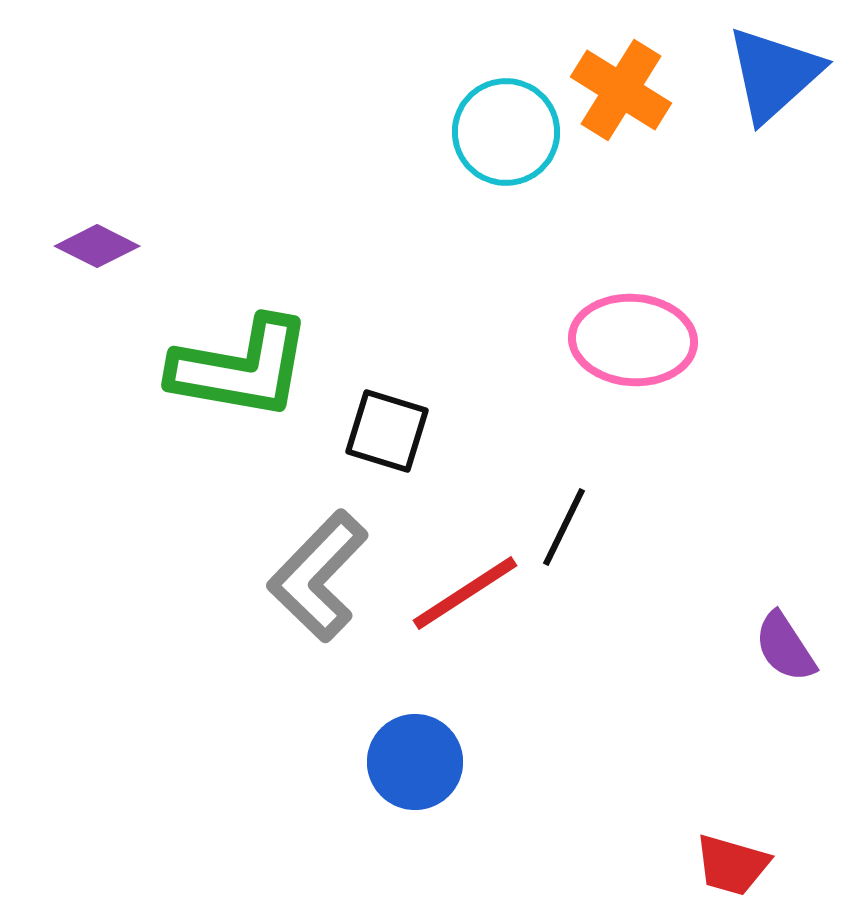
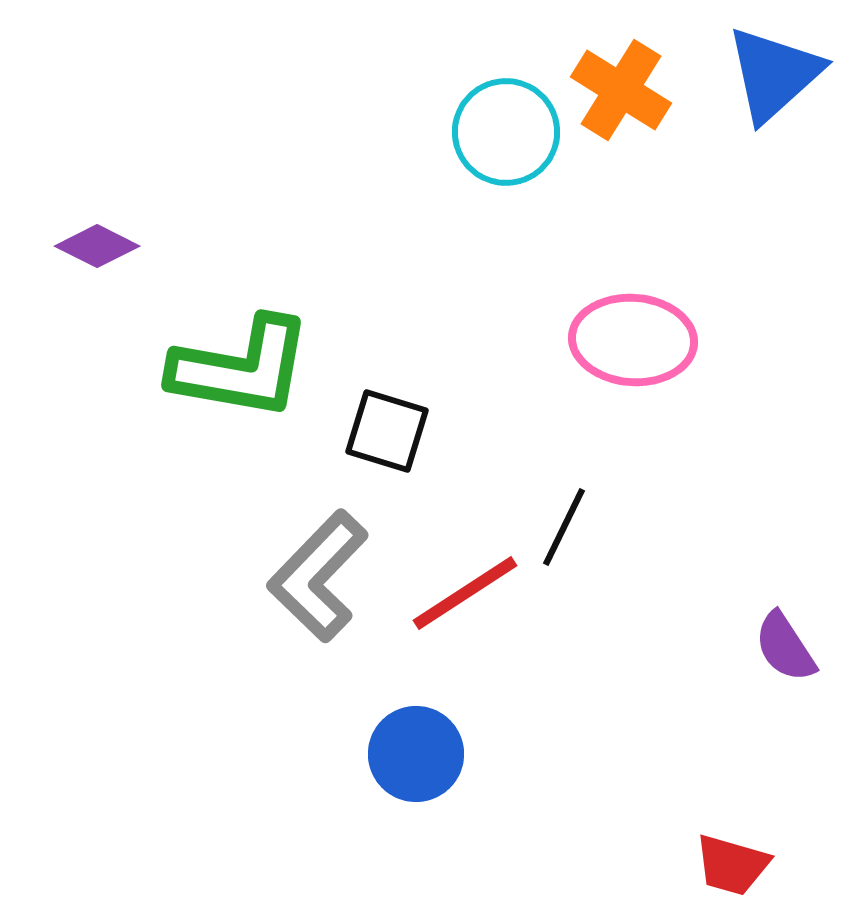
blue circle: moved 1 px right, 8 px up
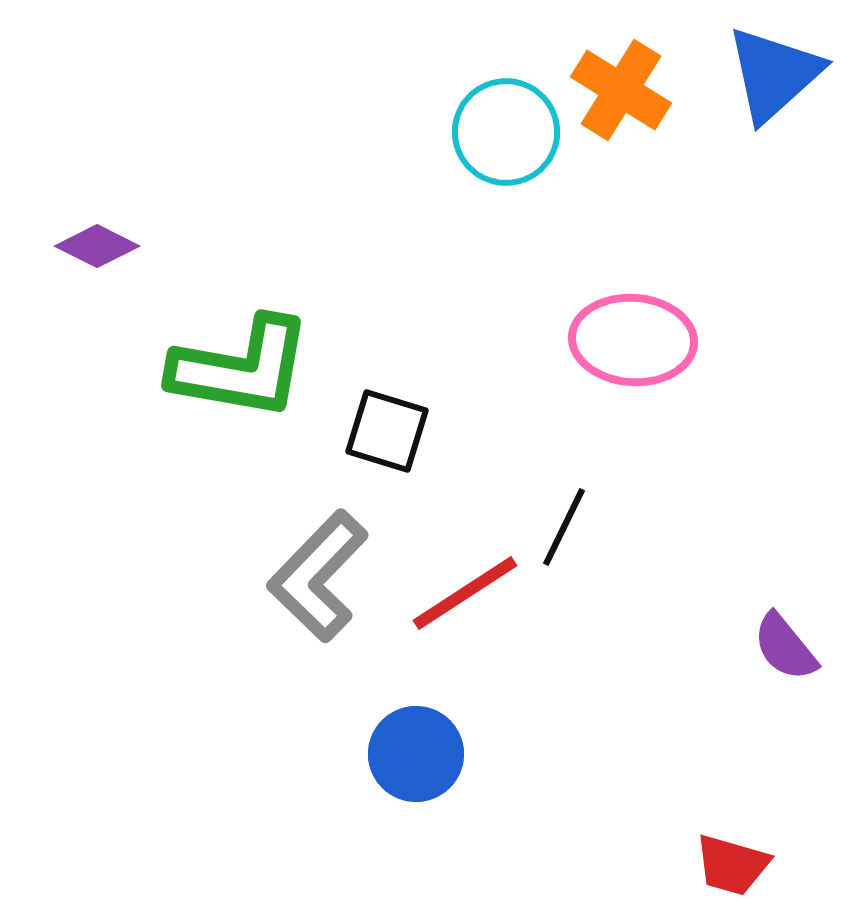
purple semicircle: rotated 6 degrees counterclockwise
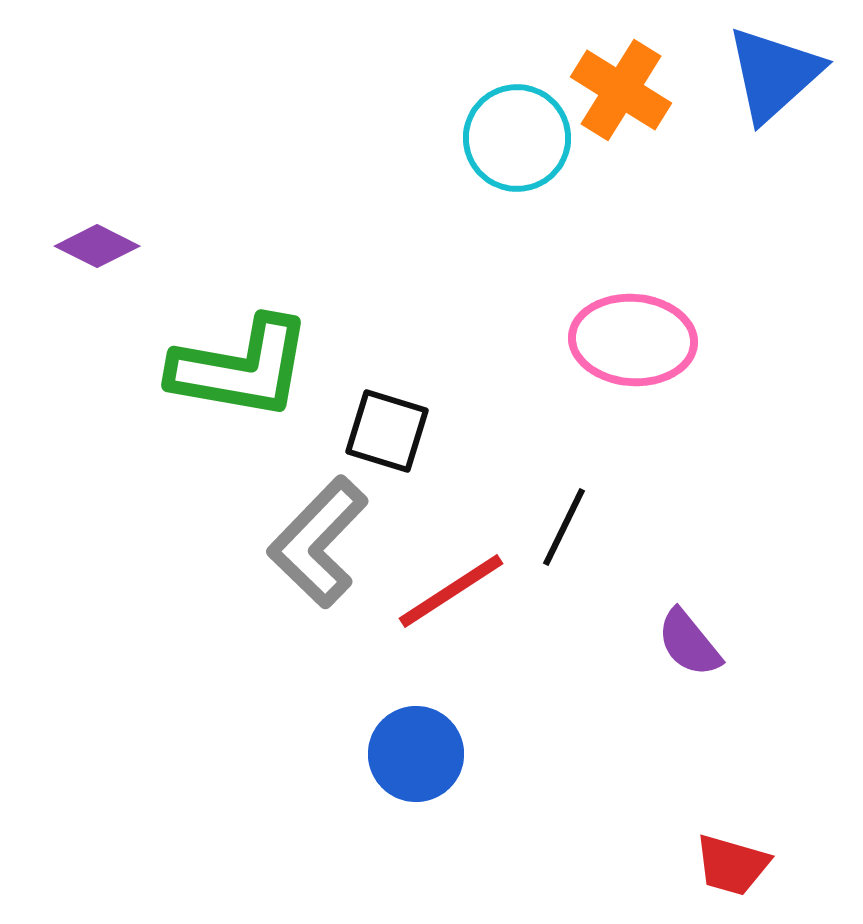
cyan circle: moved 11 px right, 6 px down
gray L-shape: moved 34 px up
red line: moved 14 px left, 2 px up
purple semicircle: moved 96 px left, 4 px up
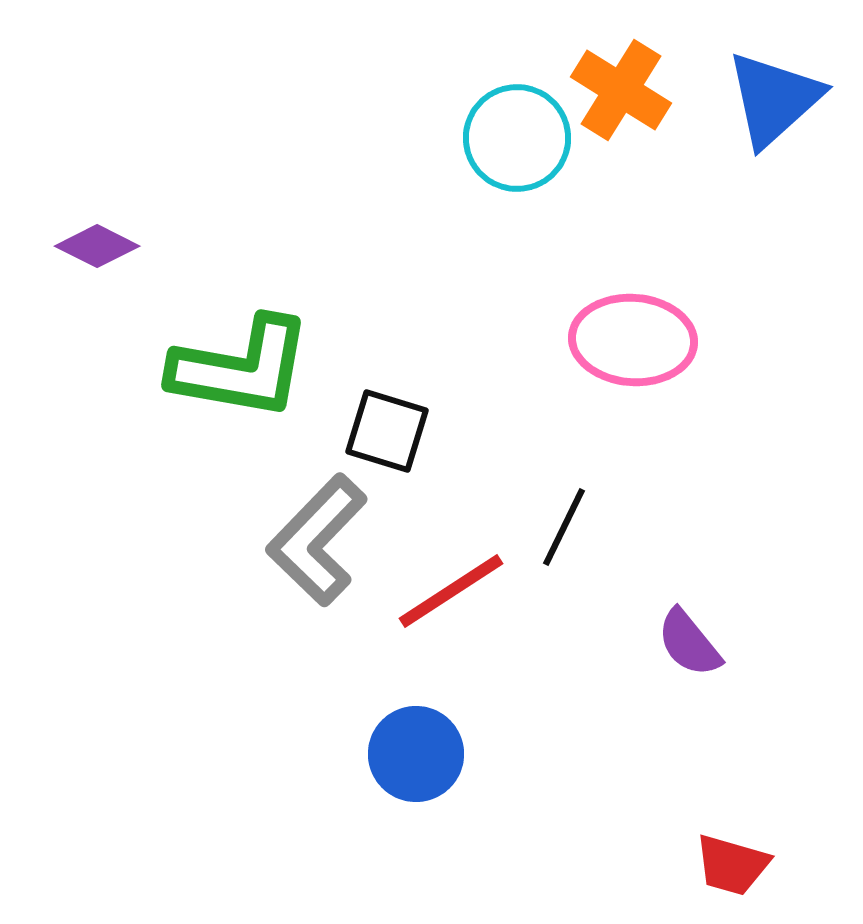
blue triangle: moved 25 px down
gray L-shape: moved 1 px left, 2 px up
